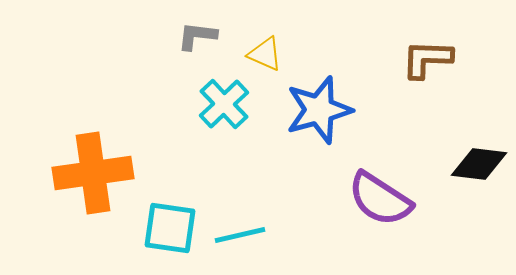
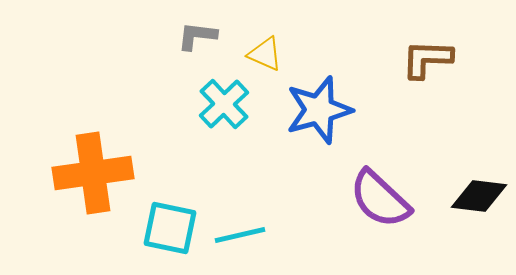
black diamond: moved 32 px down
purple semicircle: rotated 10 degrees clockwise
cyan square: rotated 4 degrees clockwise
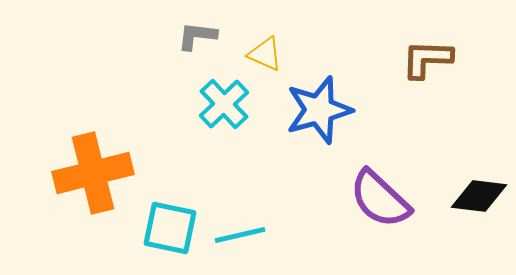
orange cross: rotated 6 degrees counterclockwise
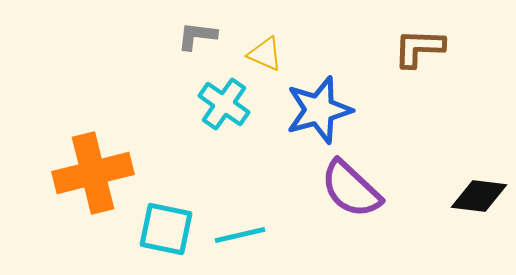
brown L-shape: moved 8 px left, 11 px up
cyan cross: rotated 12 degrees counterclockwise
purple semicircle: moved 29 px left, 10 px up
cyan square: moved 4 px left, 1 px down
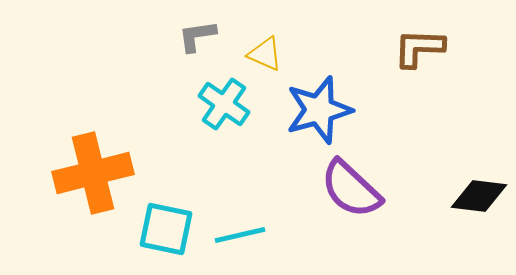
gray L-shape: rotated 15 degrees counterclockwise
